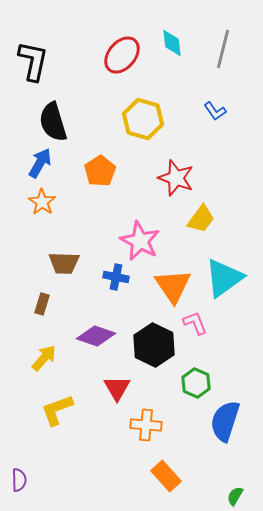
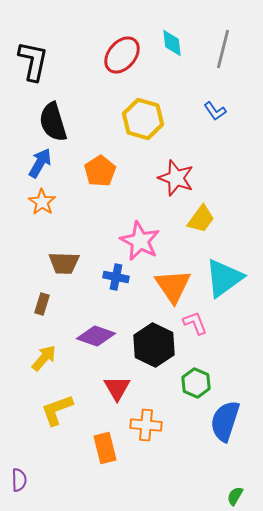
orange rectangle: moved 61 px left, 28 px up; rotated 28 degrees clockwise
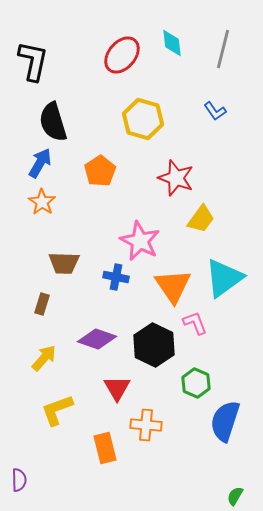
purple diamond: moved 1 px right, 3 px down
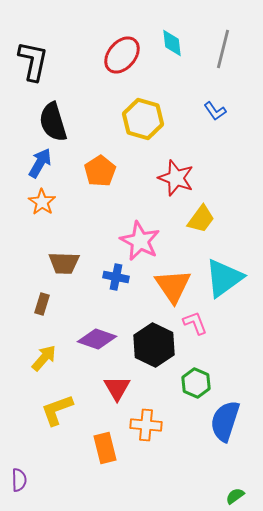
green semicircle: rotated 24 degrees clockwise
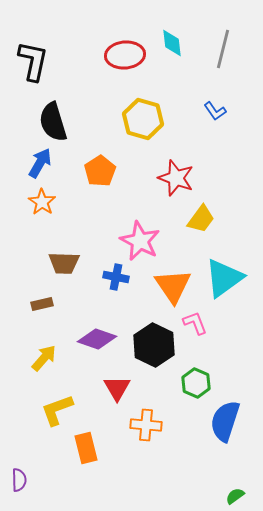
red ellipse: moved 3 px right; rotated 45 degrees clockwise
brown rectangle: rotated 60 degrees clockwise
orange rectangle: moved 19 px left
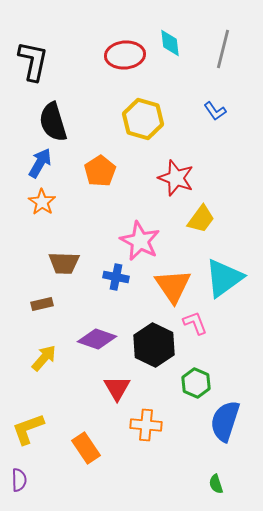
cyan diamond: moved 2 px left
yellow L-shape: moved 29 px left, 19 px down
orange rectangle: rotated 20 degrees counterclockwise
green semicircle: moved 19 px left, 12 px up; rotated 72 degrees counterclockwise
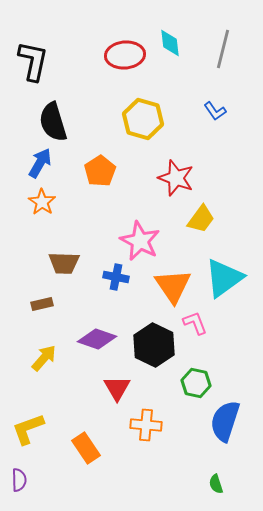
green hexagon: rotated 12 degrees counterclockwise
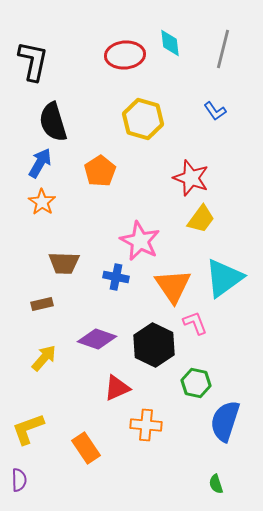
red star: moved 15 px right
red triangle: rotated 36 degrees clockwise
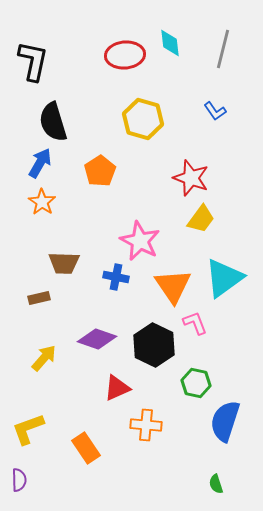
brown rectangle: moved 3 px left, 6 px up
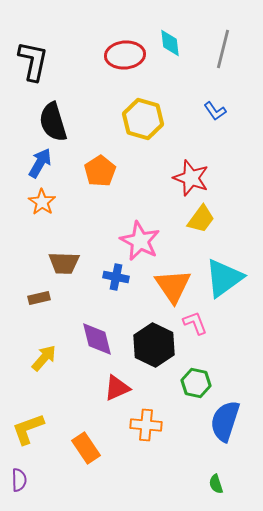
purple diamond: rotated 57 degrees clockwise
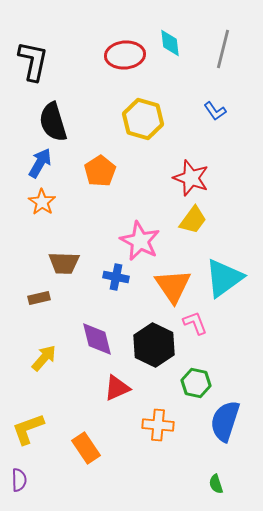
yellow trapezoid: moved 8 px left, 1 px down
orange cross: moved 12 px right
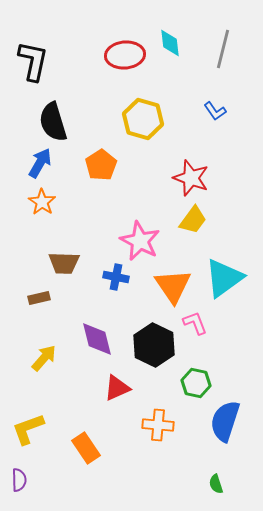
orange pentagon: moved 1 px right, 6 px up
